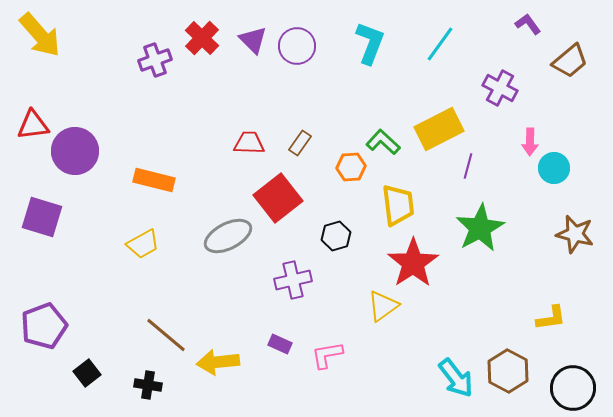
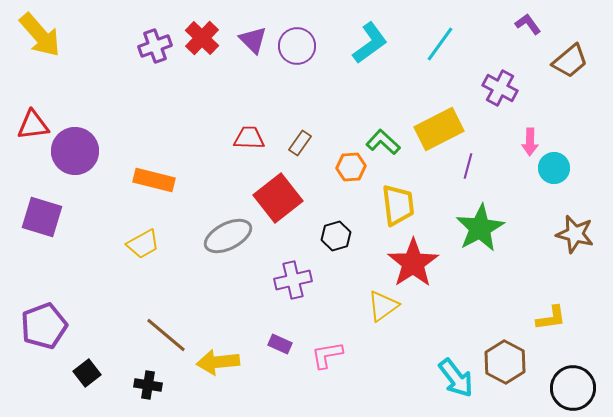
cyan L-shape at (370, 43): rotated 33 degrees clockwise
purple cross at (155, 60): moved 14 px up
red trapezoid at (249, 143): moved 5 px up
brown hexagon at (508, 371): moved 3 px left, 9 px up
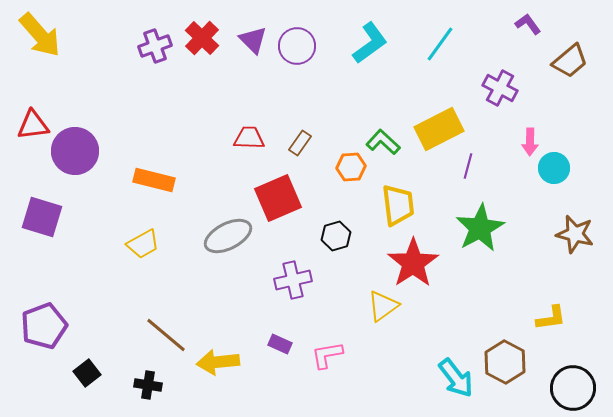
red square at (278, 198): rotated 15 degrees clockwise
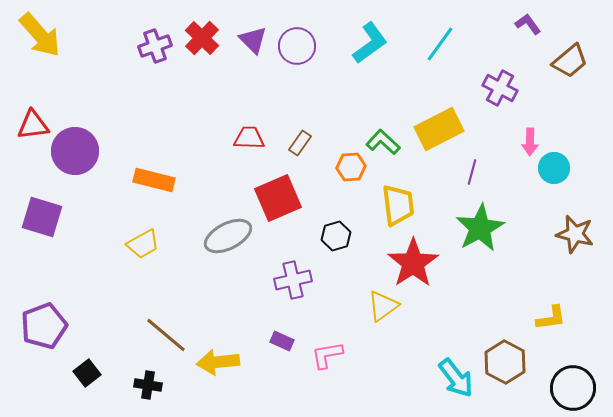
purple line at (468, 166): moved 4 px right, 6 px down
purple rectangle at (280, 344): moved 2 px right, 3 px up
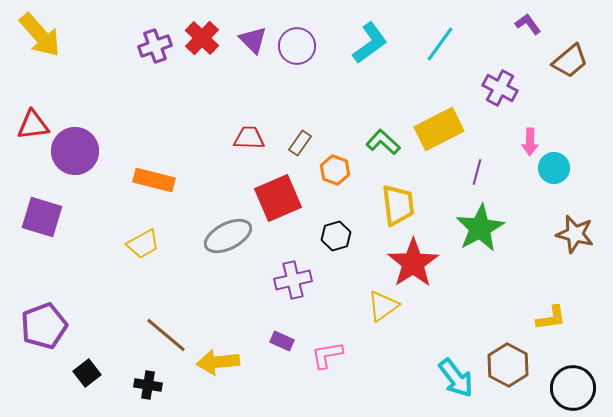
orange hexagon at (351, 167): moved 16 px left, 3 px down; rotated 24 degrees clockwise
purple line at (472, 172): moved 5 px right
brown hexagon at (505, 362): moved 3 px right, 3 px down
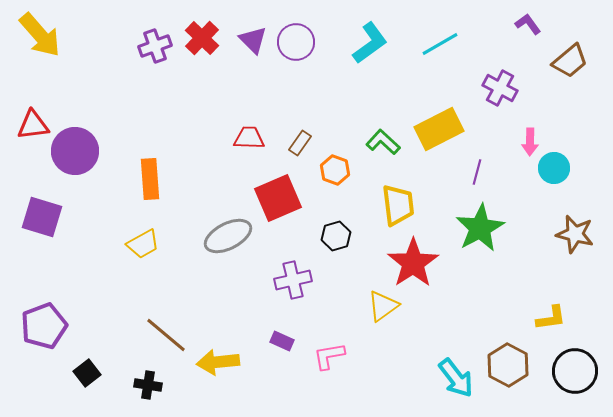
cyan line at (440, 44): rotated 24 degrees clockwise
purple circle at (297, 46): moved 1 px left, 4 px up
orange rectangle at (154, 180): moved 4 px left, 1 px up; rotated 72 degrees clockwise
pink L-shape at (327, 355): moved 2 px right, 1 px down
black circle at (573, 388): moved 2 px right, 17 px up
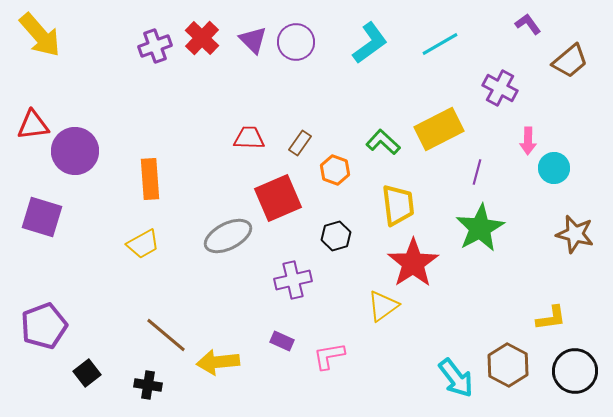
pink arrow at (530, 142): moved 2 px left, 1 px up
